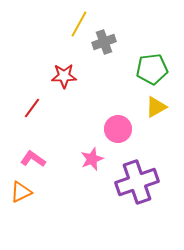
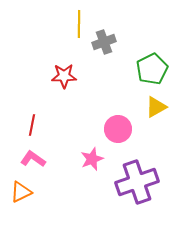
yellow line: rotated 28 degrees counterclockwise
green pentagon: rotated 20 degrees counterclockwise
red line: moved 17 px down; rotated 25 degrees counterclockwise
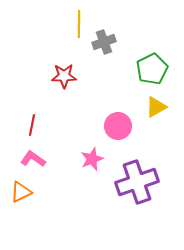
pink circle: moved 3 px up
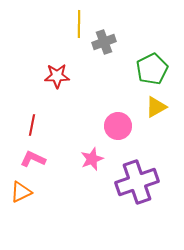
red star: moved 7 px left
pink L-shape: rotated 10 degrees counterclockwise
